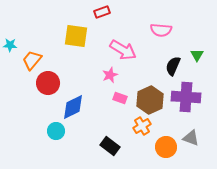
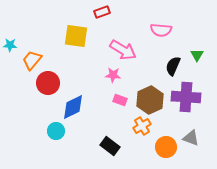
pink star: moved 3 px right; rotated 28 degrees clockwise
pink rectangle: moved 2 px down
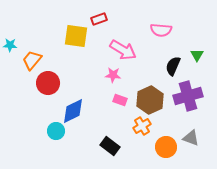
red rectangle: moved 3 px left, 7 px down
purple cross: moved 2 px right, 1 px up; rotated 20 degrees counterclockwise
blue diamond: moved 4 px down
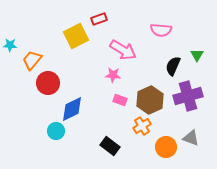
yellow square: rotated 35 degrees counterclockwise
blue diamond: moved 1 px left, 2 px up
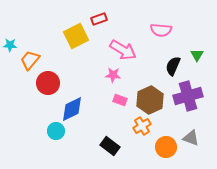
orange trapezoid: moved 2 px left
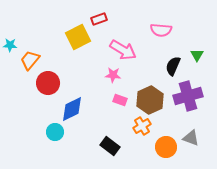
yellow square: moved 2 px right, 1 px down
cyan circle: moved 1 px left, 1 px down
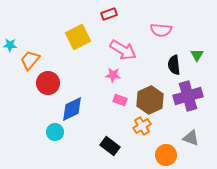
red rectangle: moved 10 px right, 5 px up
black semicircle: moved 1 px right, 1 px up; rotated 30 degrees counterclockwise
orange circle: moved 8 px down
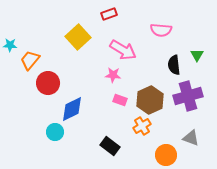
yellow square: rotated 15 degrees counterclockwise
